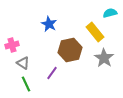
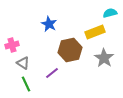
yellow rectangle: rotated 72 degrees counterclockwise
purple line: rotated 16 degrees clockwise
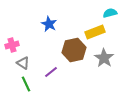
brown hexagon: moved 4 px right
purple line: moved 1 px left, 1 px up
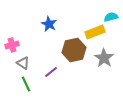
cyan semicircle: moved 1 px right, 4 px down
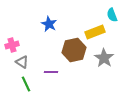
cyan semicircle: moved 1 px right, 2 px up; rotated 96 degrees counterclockwise
gray triangle: moved 1 px left, 1 px up
purple line: rotated 40 degrees clockwise
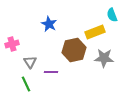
pink cross: moved 1 px up
gray star: rotated 30 degrees counterclockwise
gray triangle: moved 8 px right; rotated 24 degrees clockwise
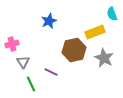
cyan semicircle: moved 1 px up
blue star: moved 3 px up; rotated 21 degrees clockwise
gray star: rotated 24 degrees clockwise
gray triangle: moved 7 px left
purple line: rotated 24 degrees clockwise
green line: moved 5 px right
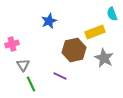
gray triangle: moved 3 px down
purple line: moved 9 px right, 4 px down
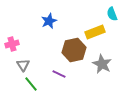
gray star: moved 2 px left, 6 px down
purple line: moved 1 px left, 2 px up
green line: rotated 14 degrees counterclockwise
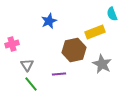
gray triangle: moved 4 px right
purple line: rotated 32 degrees counterclockwise
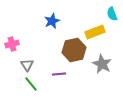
blue star: moved 3 px right
